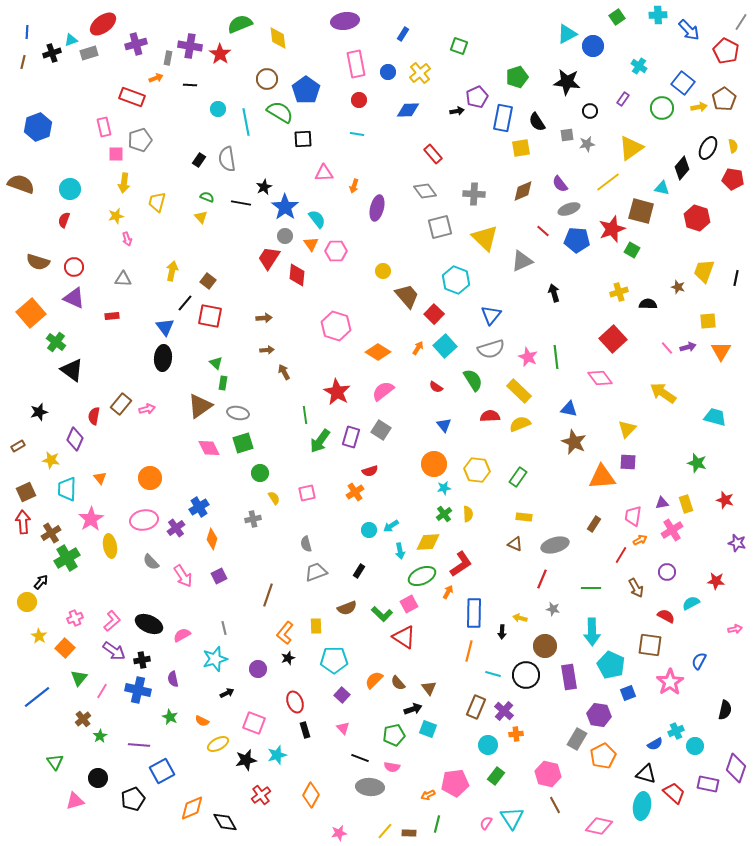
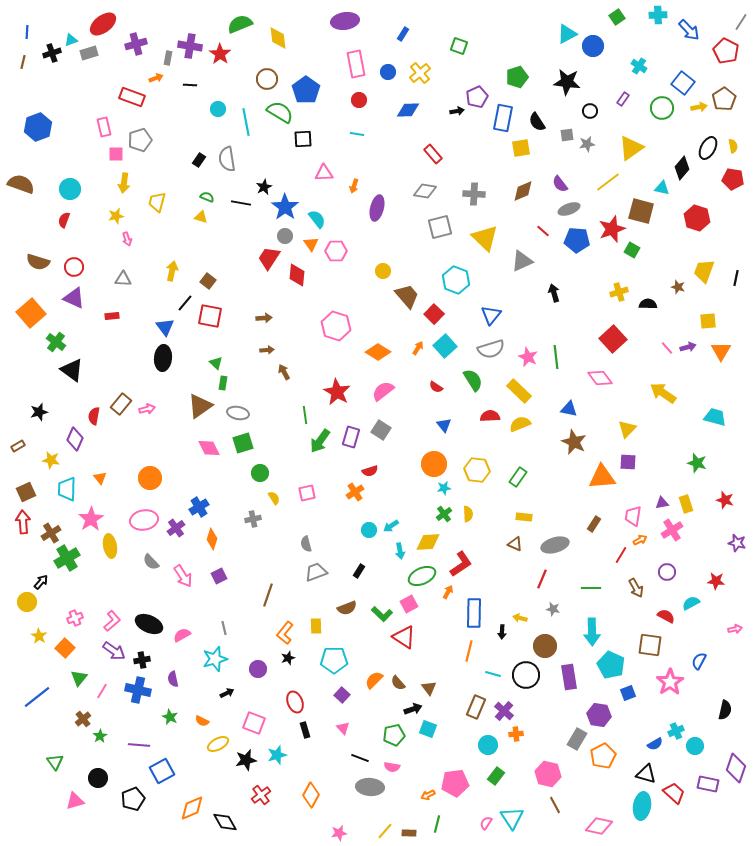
gray diamond at (425, 191): rotated 45 degrees counterclockwise
yellow triangle at (201, 217): rotated 32 degrees counterclockwise
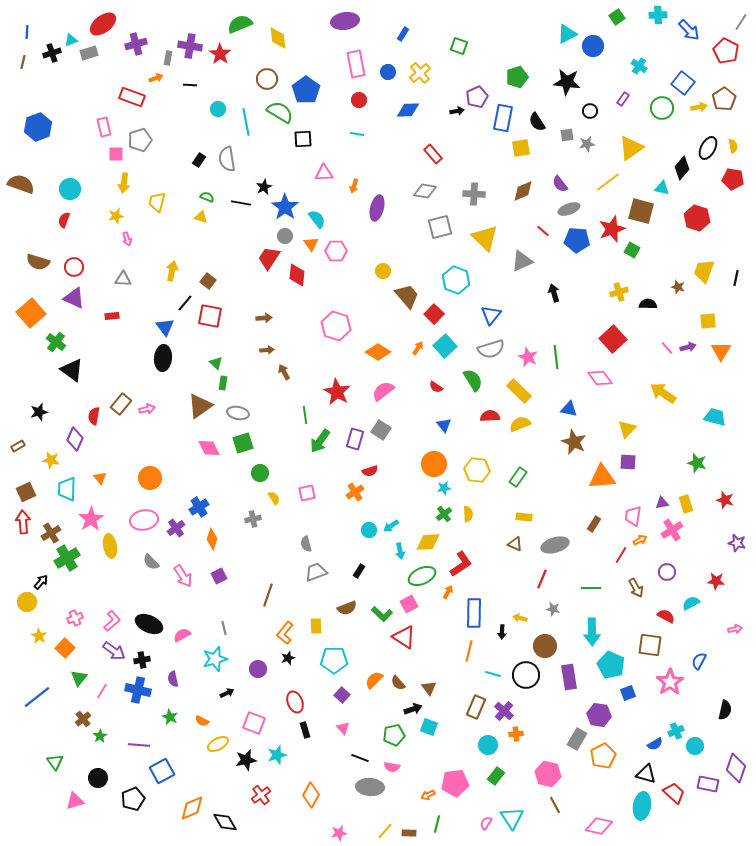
purple rectangle at (351, 437): moved 4 px right, 2 px down
cyan square at (428, 729): moved 1 px right, 2 px up
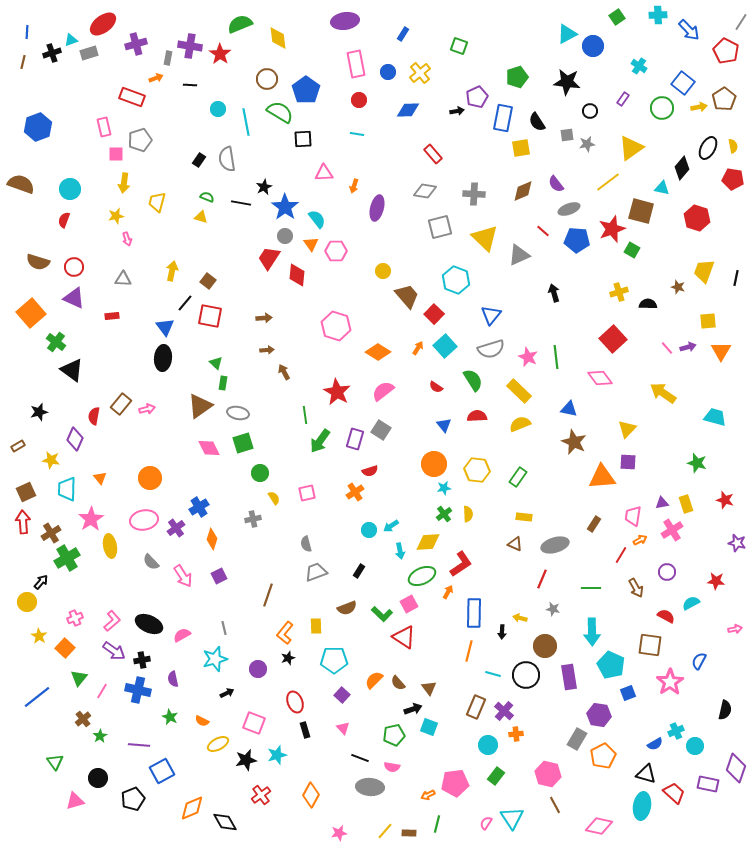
purple semicircle at (560, 184): moved 4 px left
gray triangle at (522, 261): moved 3 px left, 6 px up
red semicircle at (490, 416): moved 13 px left
